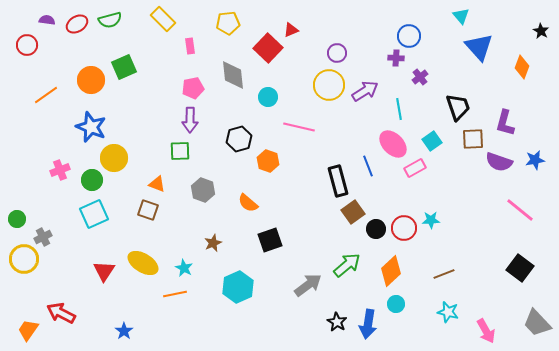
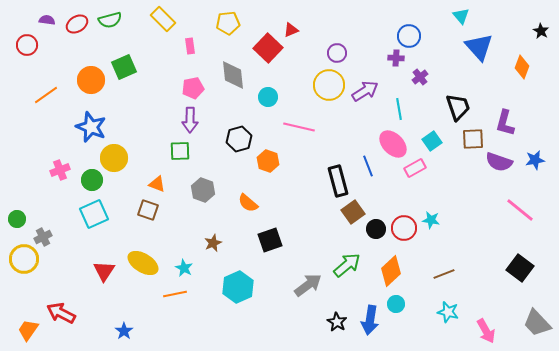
cyan star at (431, 220): rotated 12 degrees clockwise
blue arrow at (368, 324): moved 2 px right, 4 px up
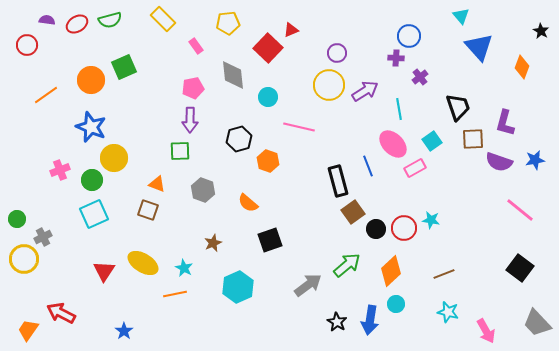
pink rectangle at (190, 46): moved 6 px right; rotated 28 degrees counterclockwise
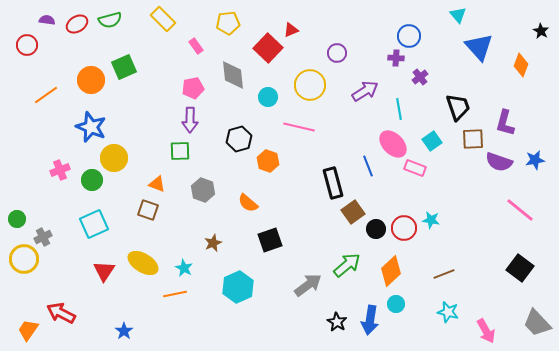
cyan triangle at (461, 16): moved 3 px left, 1 px up
orange diamond at (522, 67): moved 1 px left, 2 px up
yellow circle at (329, 85): moved 19 px left
pink rectangle at (415, 168): rotated 50 degrees clockwise
black rectangle at (338, 181): moved 5 px left, 2 px down
cyan square at (94, 214): moved 10 px down
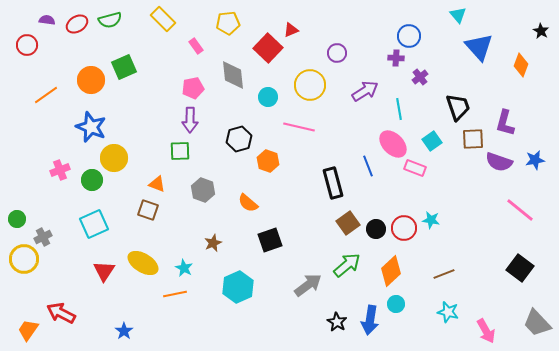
brown square at (353, 212): moved 5 px left, 11 px down
